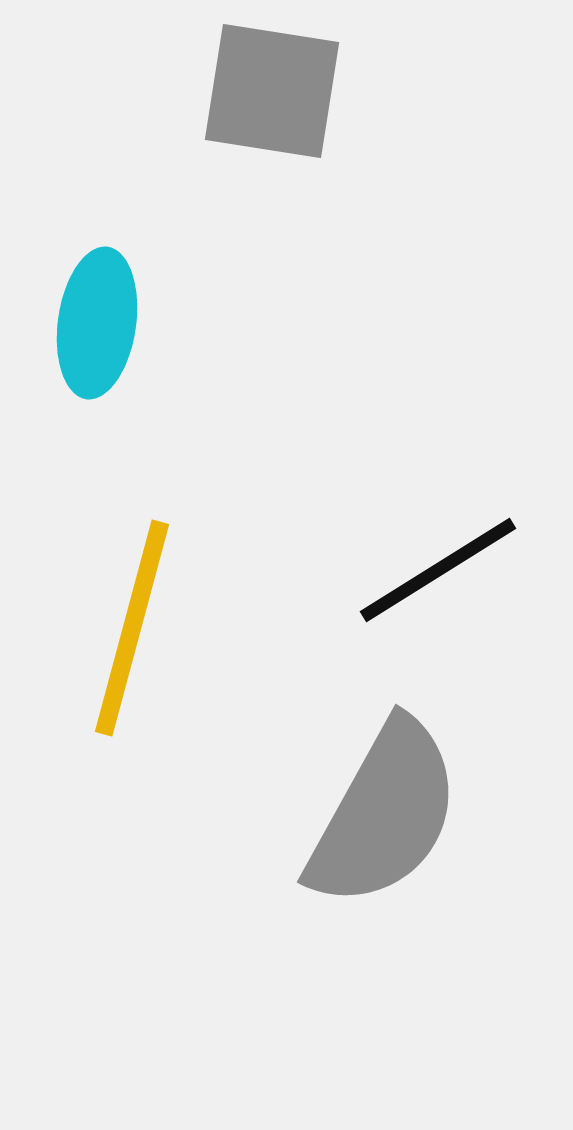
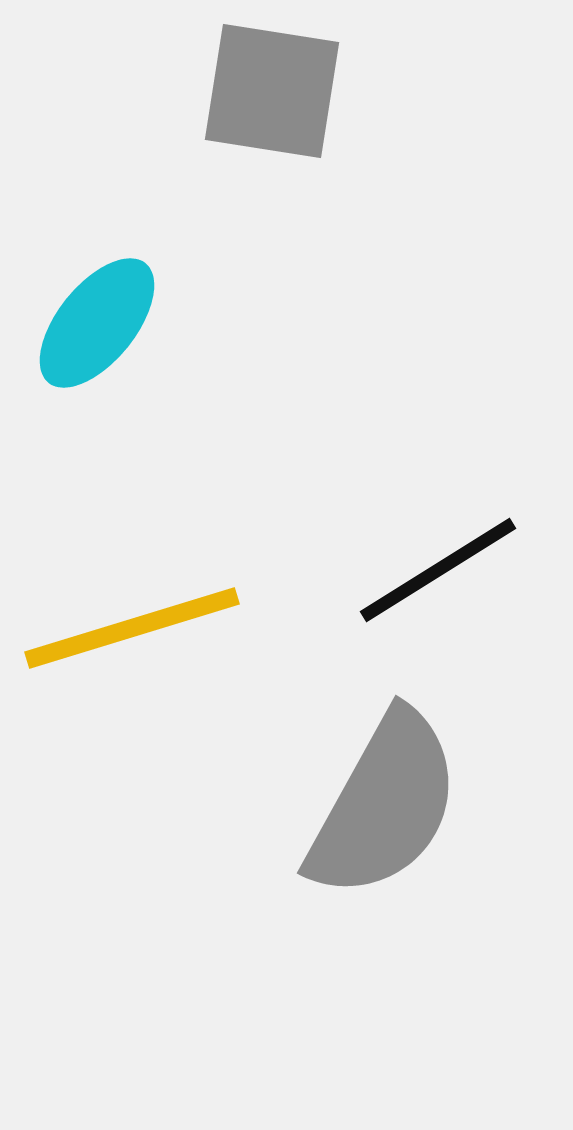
cyan ellipse: rotated 31 degrees clockwise
yellow line: rotated 58 degrees clockwise
gray semicircle: moved 9 px up
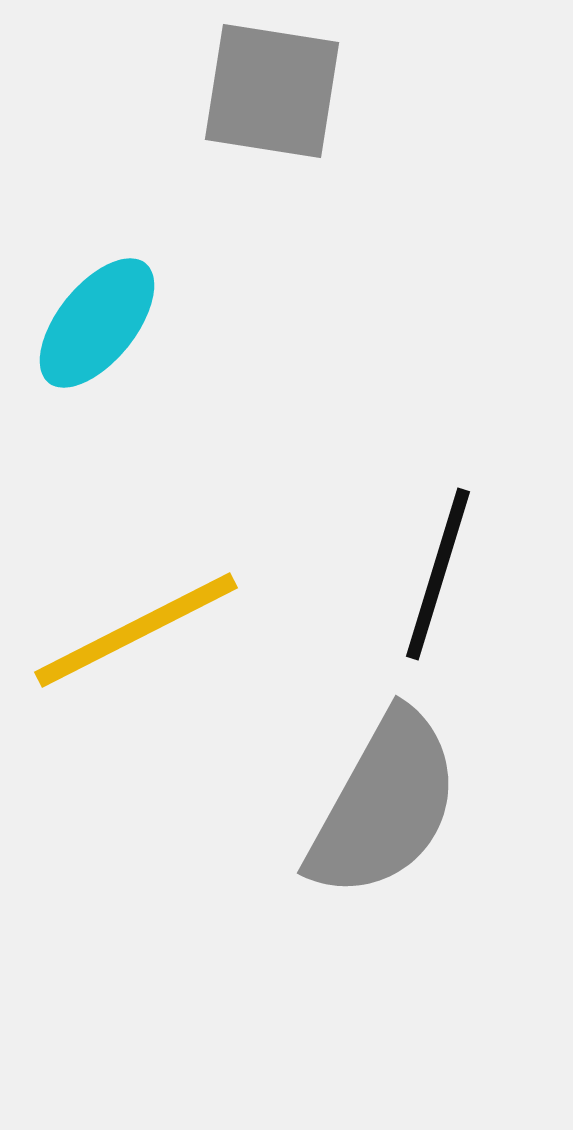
black line: moved 4 px down; rotated 41 degrees counterclockwise
yellow line: moved 4 px right, 2 px down; rotated 10 degrees counterclockwise
